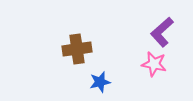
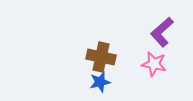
brown cross: moved 24 px right, 8 px down; rotated 20 degrees clockwise
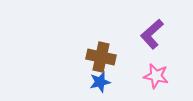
purple L-shape: moved 10 px left, 2 px down
pink star: moved 2 px right, 12 px down
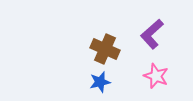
brown cross: moved 4 px right, 8 px up; rotated 12 degrees clockwise
pink star: rotated 10 degrees clockwise
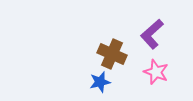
brown cross: moved 7 px right, 5 px down
pink star: moved 4 px up
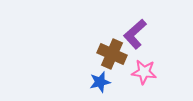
purple L-shape: moved 17 px left
pink star: moved 12 px left; rotated 15 degrees counterclockwise
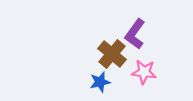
purple L-shape: rotated 12 degrees counterclockwise
brown cross: rotated 16 degrees clockwise
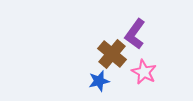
pink star: rotated 20 degrees clockwise
blue star: moved 1 px left, 1 px up
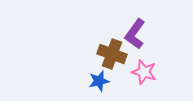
brown cross: rotated 20 degrees counterclockwise
pink star: rotated 10 degrees counterclockwise
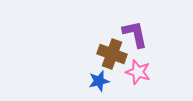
purple L-shape: rotated 132 degrees clockwise
pink star: moved 6 px left
